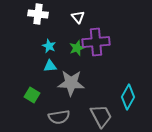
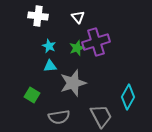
white cross: moved 2 px down
purple cross: rotated 12 degrees counterclockwise
gray star: moved 2 px right; rotated 20 degrees counterclockwise
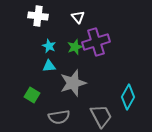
green star: moved 2 px left, 1 px up
cyan triangle: moved 1 px left
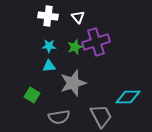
white cross: moved 10 px right
cyan star: rotated 24 degrees counterclockwise
cyan diamond: rotated 60 degrees clockwise
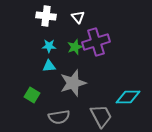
white cross: moved 2 px left
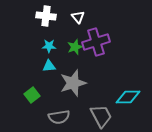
green square: rotated 21 degrees clockwise
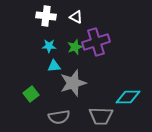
white triangle: moved 2 px left; rotated 24 degrees counterclockwise
cyan triangle: moved 5 px right
green square: moved 1 px left, 1 px up
gray trapezoid: rotated 120 degrees clockwise
